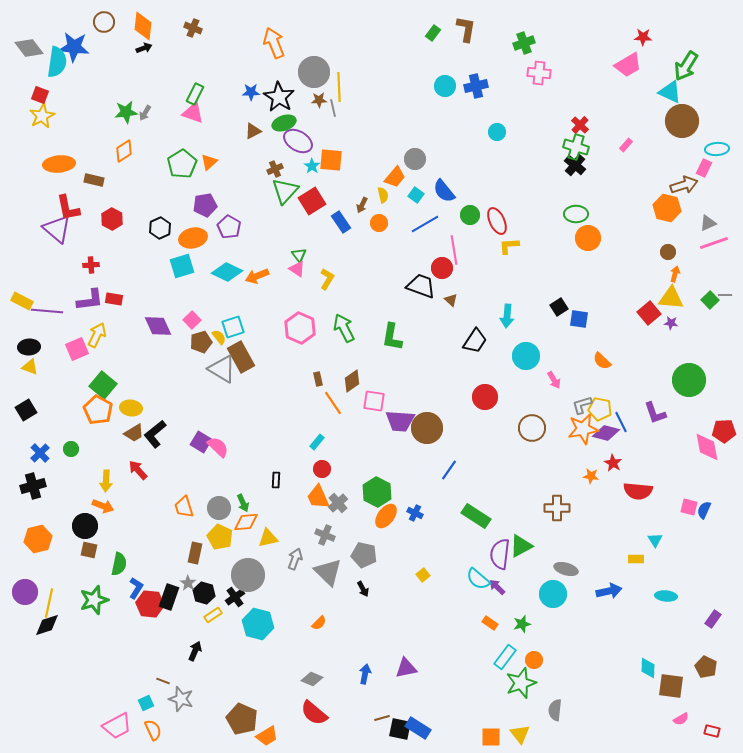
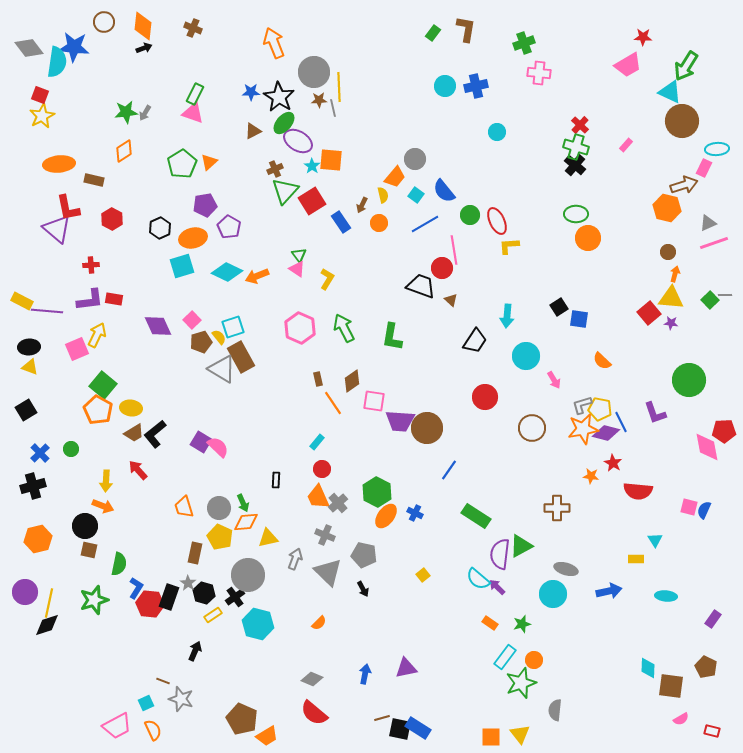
green ellipse at (284, 123): rotated 30 degrees counterclockwise
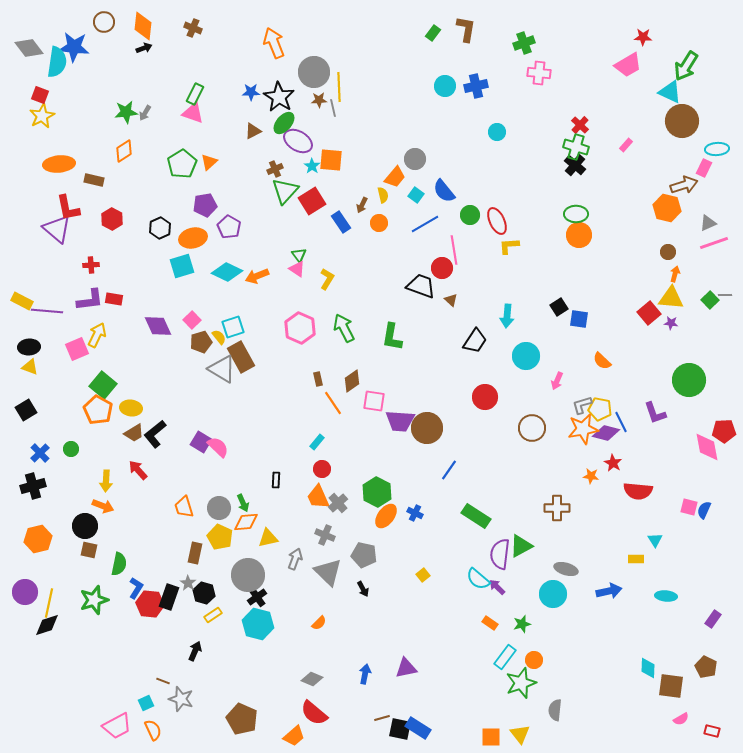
orange circle at (588, 238): moved 9 px left, 3 px up
pink arrow at (554, 380): moved 3 px right, 1 px down; rotated 54 degrees clockwise
black cross at (235, 597): moved 22 px right
orange trapezoid at (267, 736): moved 27 px right; rotated 10 degrees counterclockwise
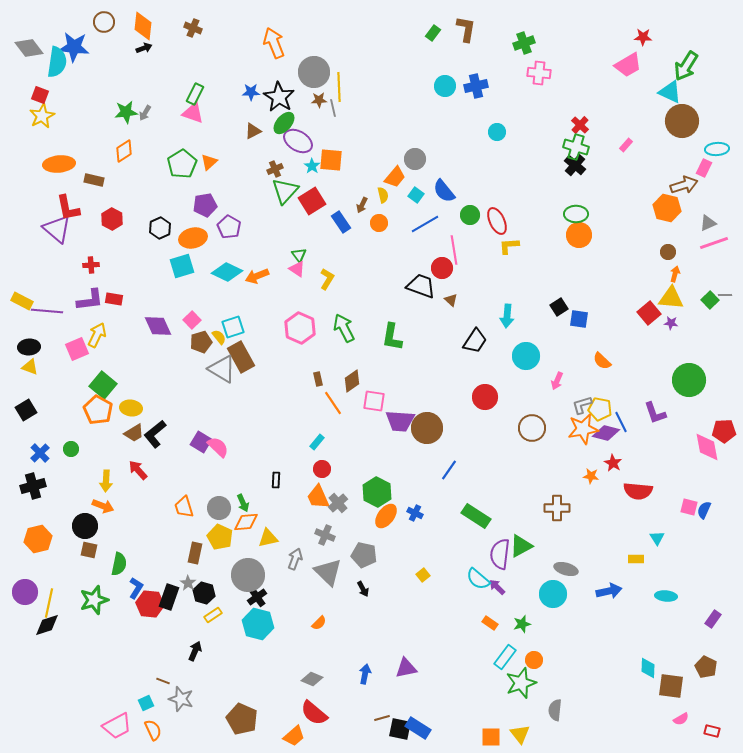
cyan triangle at (655, 540): moved 2 px right, 2 px up
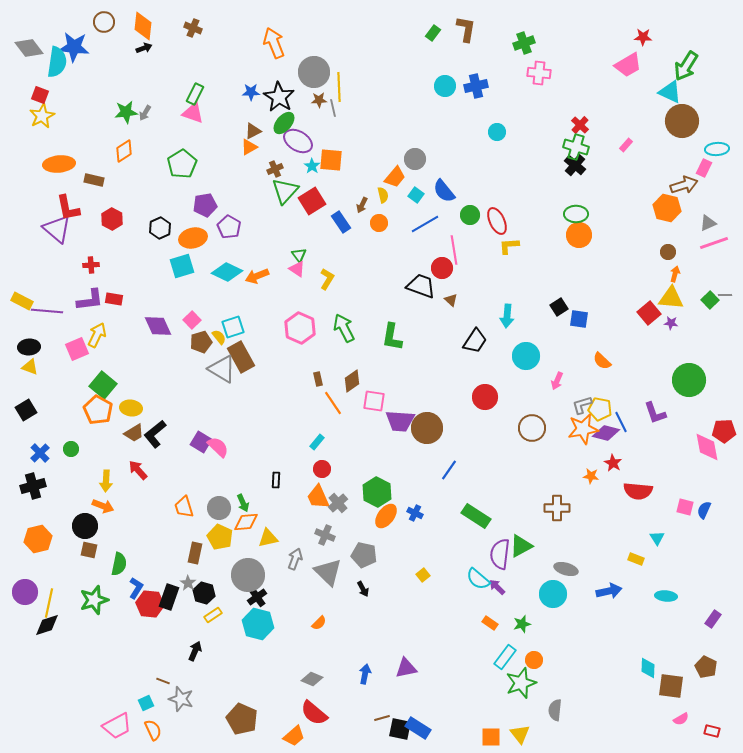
orange triangle at (209, 162): moved 40 px right, 15 px up; rotated 12 degrees clockwise
pink square at (689, 507): moved 4 px left
yellow rectangle at (636, 559): rotated 21 degrees clockwise
